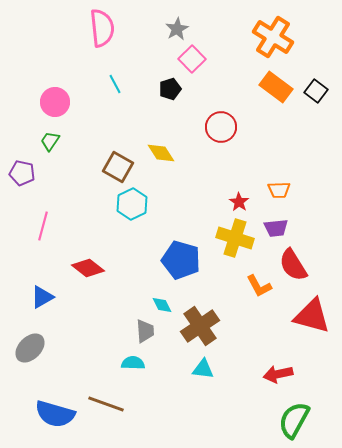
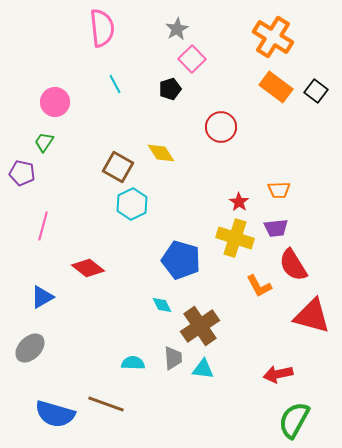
green trapezoid: moved 6 px left, 1 px down
gray trapezoid: moved 28 px right, 27 px down
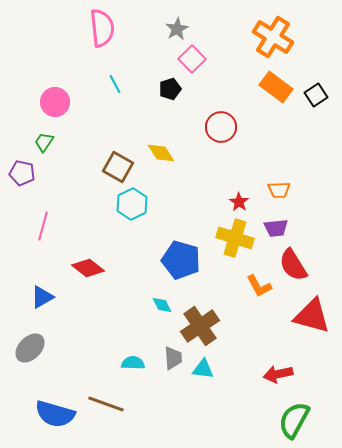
black square: moved 4 px down; rotated 20 degrees clockwise
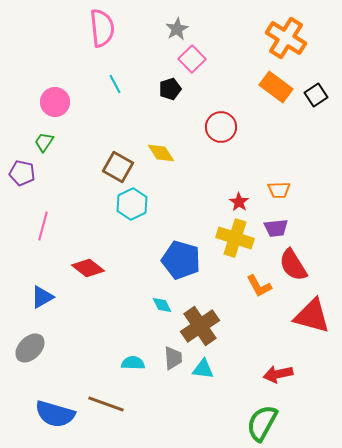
orange cross: moved 13 px right, 1 px down
green semicircle: moved 32 px left, 3 px down
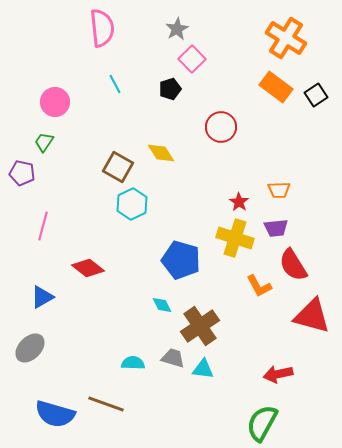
gray trapezoid: rotated 70 degrees counterclockwise
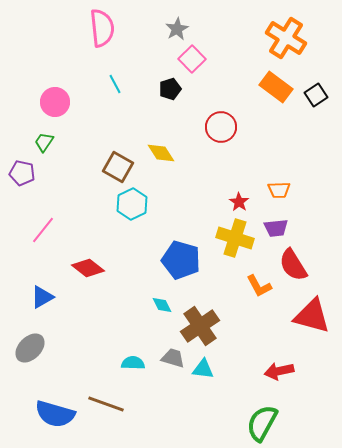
pink line: moved 4 px down; rotated 24 degrees clockwise
red arrow: moved 1 px right, 3 px up
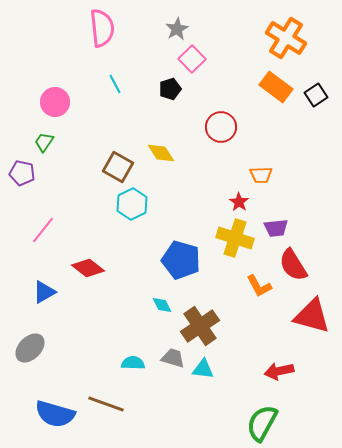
orange trapezoid: moved 18 px left, 15 px up
blue triangle: moved 2 px right, 5 px up
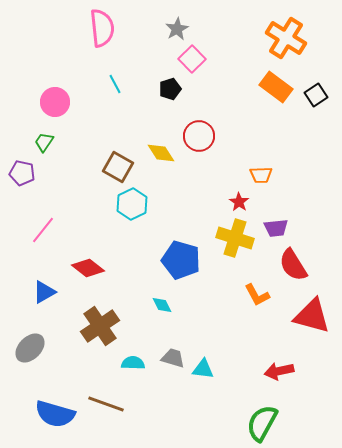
red circle: moved 22 px left, 9 px down
orange L-shape: moved 2 px left, 9 px down
brown cross: moved 100 px left
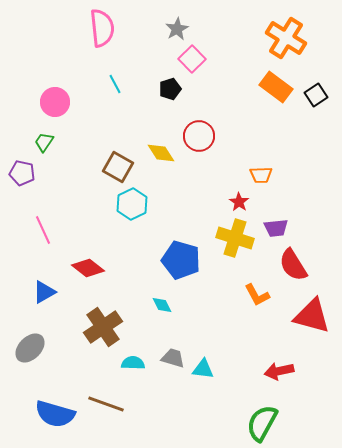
pink line: rotated 64 degrees counterclockwise
brown cross: moved 3 px right, 1 px down
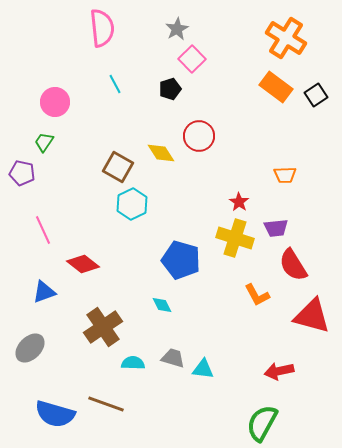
orange trapezoid: moved 24 px right
red diamond: moved 5 px left, 4 px up
blue triangle: rotated 10 degrees clockwise
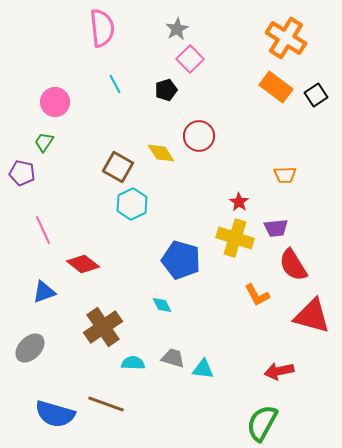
pink square: moved 2 px left
black pentagon: moved 4 px left, 1 px down
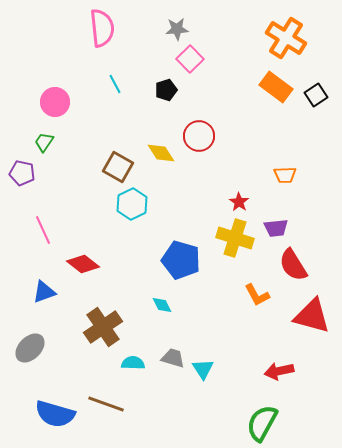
gray star: rotated 25 degrees clockwise
cyan triangle: rotated 50 degrees clockwise
